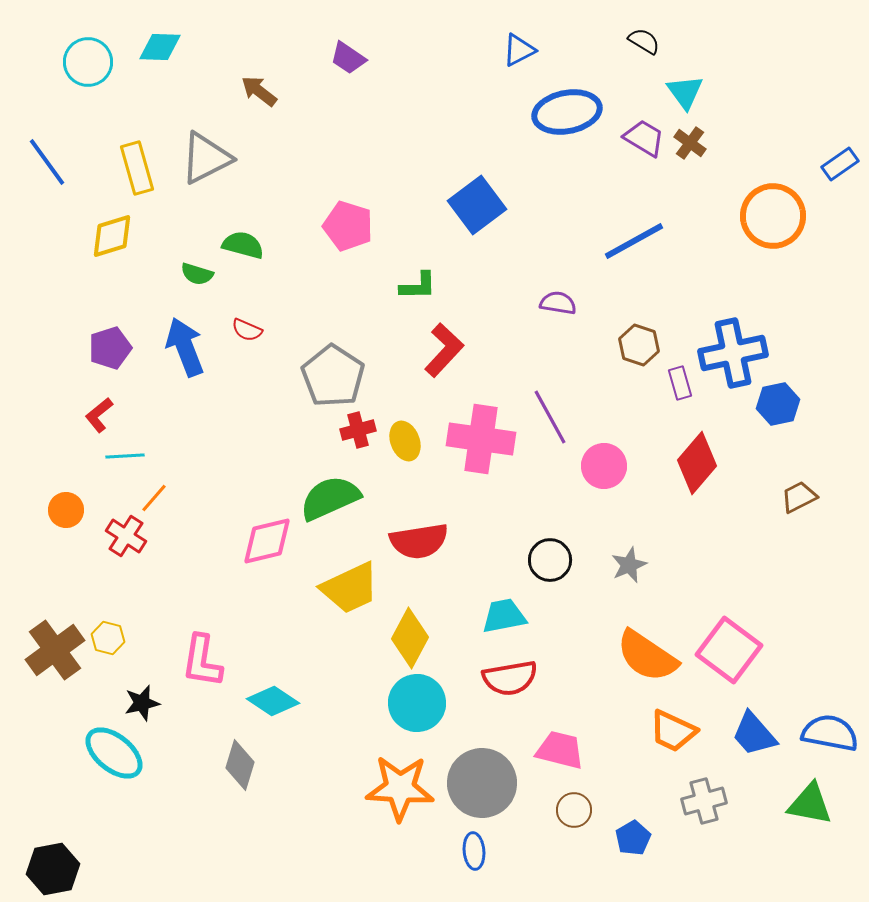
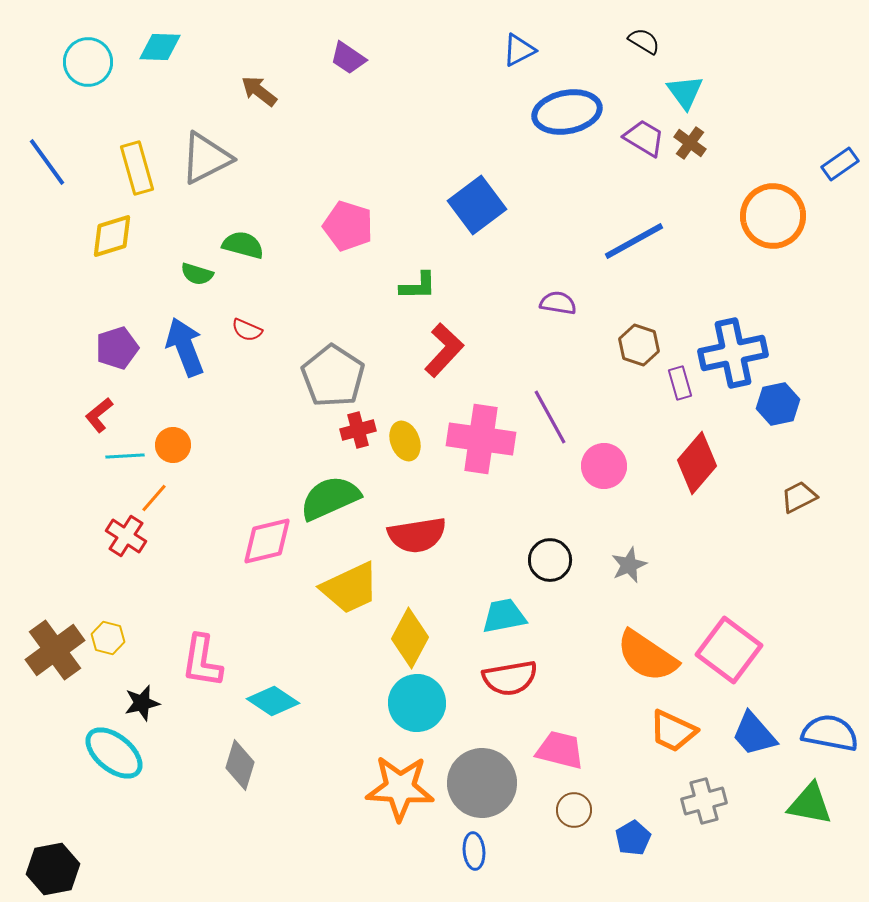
purple pentagon at (110, 348): moved 7 px right
orange circle at (66, 510): moved 107 px right, 65 px up
red semicircle at (419, 541): moved 2 px left, 6 px up
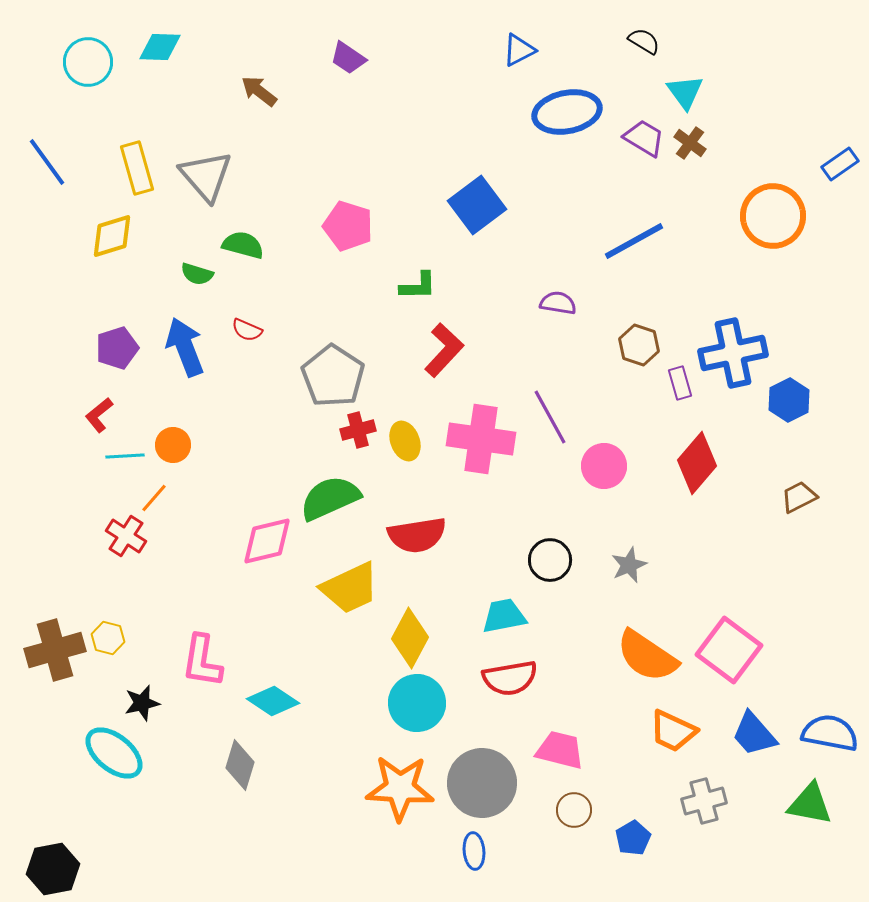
gray triangle at (206, 158): moved 18 px down; rotated 44 degrees counterclockwise
blue hexagon at (778, 404): moved 11 px right, 4 px up; rotated 15 degrees counterclockwise
brown cross at (55, 650): rotated 20 degrees clockwise
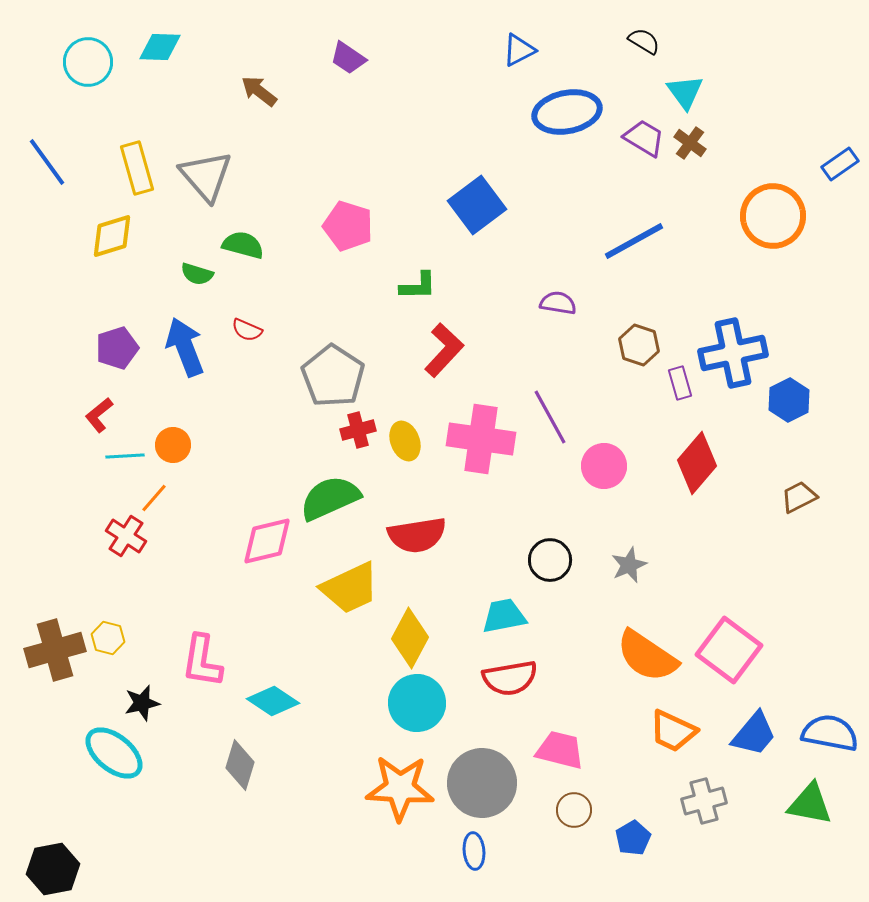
blue trapezoid at (754, 734): rotated 99 degrees counterclockwise
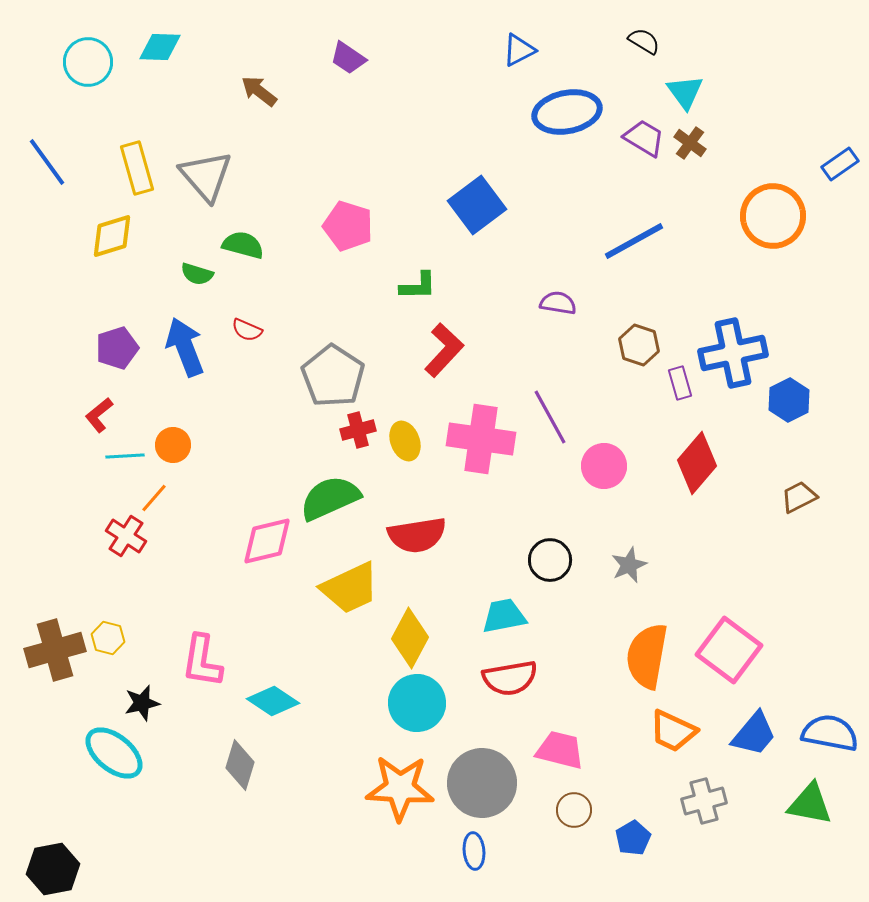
orange semicircle at (647, 656): rotated 66 degrees clockwise
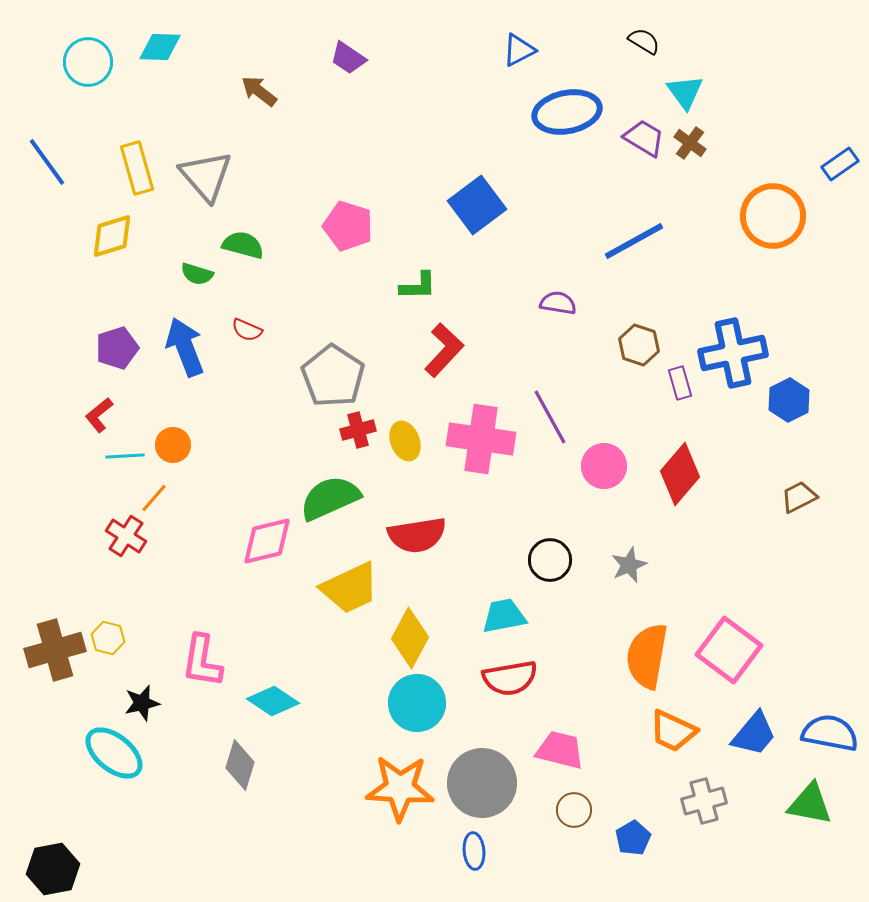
red diamond at (697, 463): moved 17 px left, 11 px down
